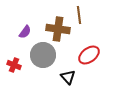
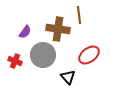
red cross: moved 1 px right, 4 px up
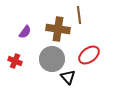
gray circle: moved 9 px right, 4 px down
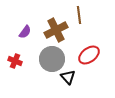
brown cross: moved 2 px left, 1 px down; rotated 35 degrees counterclockwise
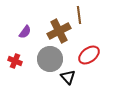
brown cross: moved 3 px right, 1 px down
gray circle: moved 2 px left
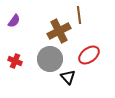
purple semicircle: moved 11 px left, 11 px up
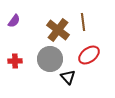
brown line: moved 4 px right, 7 px down
brown cross: moved 1 px left, 1 px up; rotated 25 degrees counterclockwise
red cross: rotated 24 degrees counterclockwise
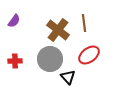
brown line: moved 1 px right, 1 px down
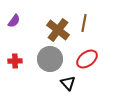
brown line: rotated 18 degrees clockwise
red ellipse: moved 2 px left, 4 px down
black triangle: moved 6 px down
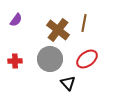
purple semicircle: moved 2 px right, 1 px up
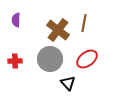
purple semicircle: rotated 144 degrees clockwise
